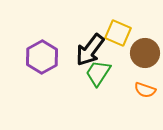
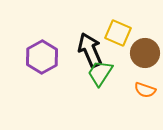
black arrow: rotated 120 degrees clockwise
green trapezoid: moved 2 px right
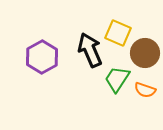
green trapezoid: moved 17 px right, 6 px down
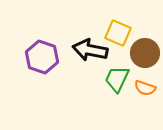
black arrow: rotated 56 degrees counterclockwise
purple hexagon: rotated 12 degrees counterclockwise
green trapezoid: rotated 8 degrees counterclockwise
orange semicircle: moved 2 px up
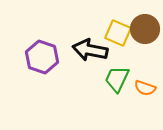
brown circle: moved 24 px up
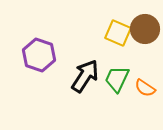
black arrow: moved 5 px left, 26 px down; rotated 112 degrees clockwise
purple hexagon: moved 3 px left, 2 px up
orange semicircle: rotated 15 degrees clockwise
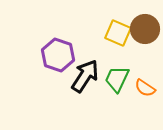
purple hexagon: moved 19 px right
